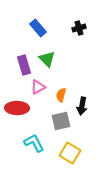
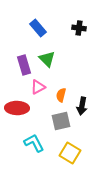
black cross: rotated 24 degrees clockwise
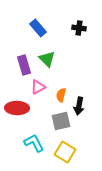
black arrow: moved 3 px left
yellow square: moved 5 px left, 1 px up
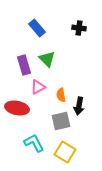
blue rectangle: moved 1 px left
orange semicircle: rotated 24 degrees counterclockwise
red ellipse: rotated 10 degrees clockwise
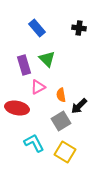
black arrow: rotated 36 degrees clockwise
gray square: rotated 18 degrees counterclockwise
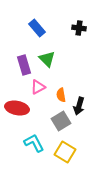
black arrow: rotated 30 degrees counterclockwise
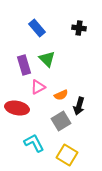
orange semicircle: rotated 104 degrees counterclockwise
yellow square: moved 2 px right, 3 px down
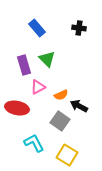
black arrow: rotated 102 degrees clockwise
gray square: moved 1 px left; rotated 24 degrees counterclockwise
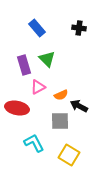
gray square: rotated 36 degrees counterclockwise
yellow square: moved 2 px right
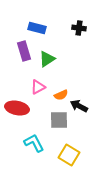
blue rectangle: rotated 36 degrees counterclockwise
green triangle: rotated 42 degrees clockwise
purple rectangle: moved 14 px up
gray square: moved 1 px left, 1 px up
